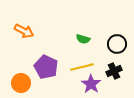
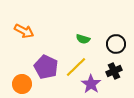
black circle: moved 1 px left
yellow line: moved 6 px left; rotated 30 degrees counterclockwise
orange circle: moved 1 px right, 1 px down
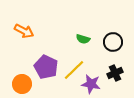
black circle: moved 3 px left, 2 px up
yellow line: moved 2 px left, 3 px down
black cross: moved 1 px right, 2 px down
purple star: rotated 24 degrees counterclockwise
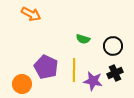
orange arrow: moved 7 px right, 17 px up
black circle: moved 4 px down
yellow line: rotated 45 degrees counterclockwise
purple star: moved 2 px right, 3 px up
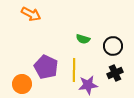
purple star: moved 5 px left, 4 px down; rotated 18 degrees counterclockwise
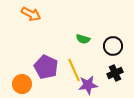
yellow line: rotated 25 degrees counterclockwise
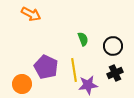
green semicircle: rotated 128 degrees counterclockwise
yellow line: rotated 15 degrees clockwise
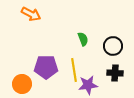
purple pentagon: rotated 25 degrees counterclockwise
black cross: rotated 28 degrees clockwise
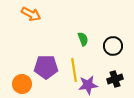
black cross: moved 6 px down; rotated 21 degrees counterclockwise
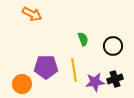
orange arrow: moved 1 px right
purple star: moved 7 px right, 3 px up
